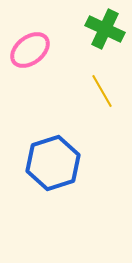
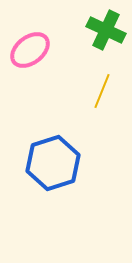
green cross: moved 1 px right, 1 px down
yellow line: rotated 52 degrees clockwise
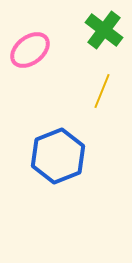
green cross: moved 2 px left; rotated 12 degrees clockwise
blue hexagon: moved 5 px right, 7 px up; rotated 4 degrees counterclockwise
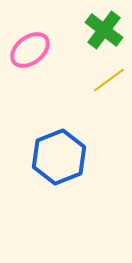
yellow line: moved 7 px right, 11 px up; rotated 32 degrees clockwise
blue hexagon: moved 1 px right, 1 px down
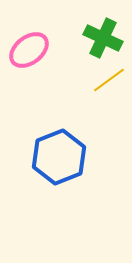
green cross: moved 1 px left, 8 px down; rotated 12 degrees counterclockwise
pink ellipse: moved 1 px left
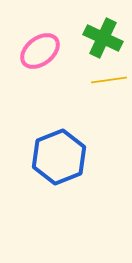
pink ellipse: moved 11 px right, 1 px down
yellow line: rotated 28 degrees clockwise
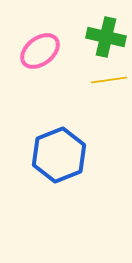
green cross: moved 3 px right, 1 px up; rotated 12 degrees counterclockwise
blue hexagon: moved 2 px up
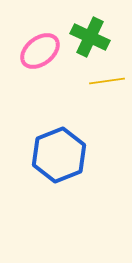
green cross: moved 16 px left; rotated 12 degrees clockwise
yellow line: moved 2 px left, 1 px down
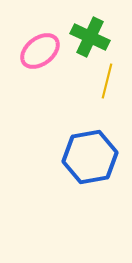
yellow line: rotated 68 degrees counterclockwise
blue hexagon: moved 31 px right, 2 px down; rotated 12 degrees clockwise
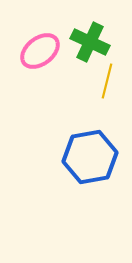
green cross: moved 5 px down
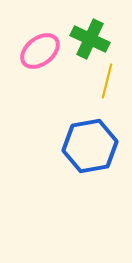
green cross: moved 3 px up
blue hexagon: moved 11 px up
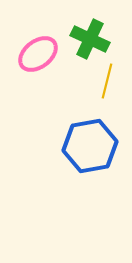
pink ellipse: moved 2 px left, 3 px down
